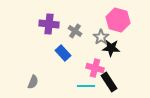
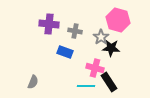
gray cross: rotated 24 degrees counterclockwise
blue rectangle: moved 2 px right, 1 px up; rotated 28 degrees counterclockwise
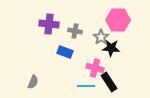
pink hexagon: rotated 15 degrees counterclockwise
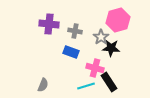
pink hexagon: rotated 15 degrees counterclockwise
blue rectangle: moved 6 px right
gray semicircle: moved 10 px right, 3 px down
cyan line: rotated 18 degrees counterclockwise
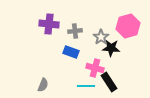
pink hexagon: moved 10 px right, 6 px down
gray cross: rotated 16 degrees counterclockwise
cyan line: rotated 18 degrees clockwise
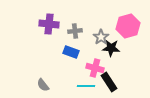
gray semicircle: rotated 120 degrees clockwise
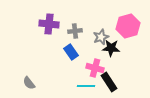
gray star: rotated 14 degrees clockwise
blue rectangle: rotated 35 degrees clockwise
gray semicircle: moved 14 px left, 2 px up
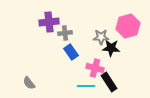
purple cross: moved 2 px up; rotated 12 degrees counterclockwise
gray cross: moved 10 px left, 2 px down
gray star: rotated 21 degrees clockwise
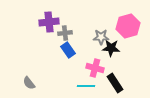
blue rectangle: moved 3 px left, 2 px up
black rectangle: moved 6 px right, 1 px down
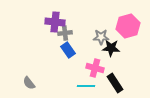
purple cross: moved 6 px right; rotated 12 degrees clockwise
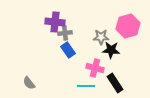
black star: moved 2 px down
